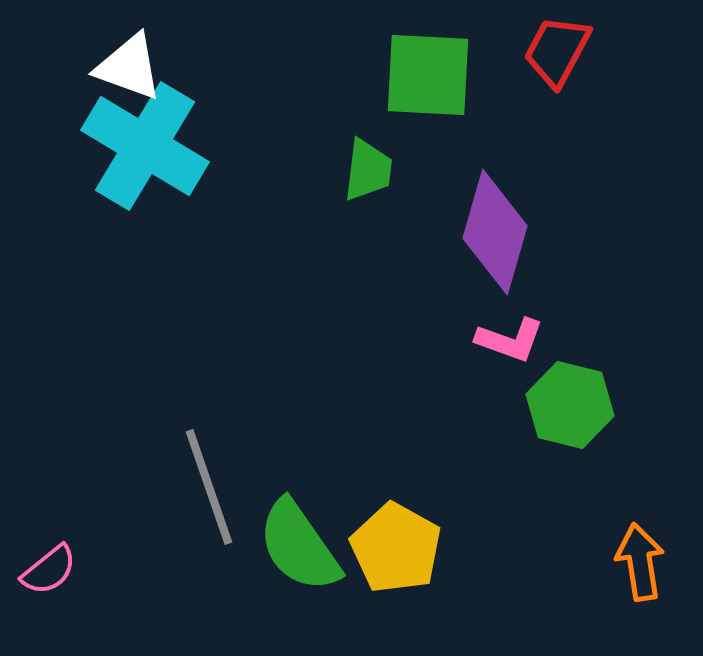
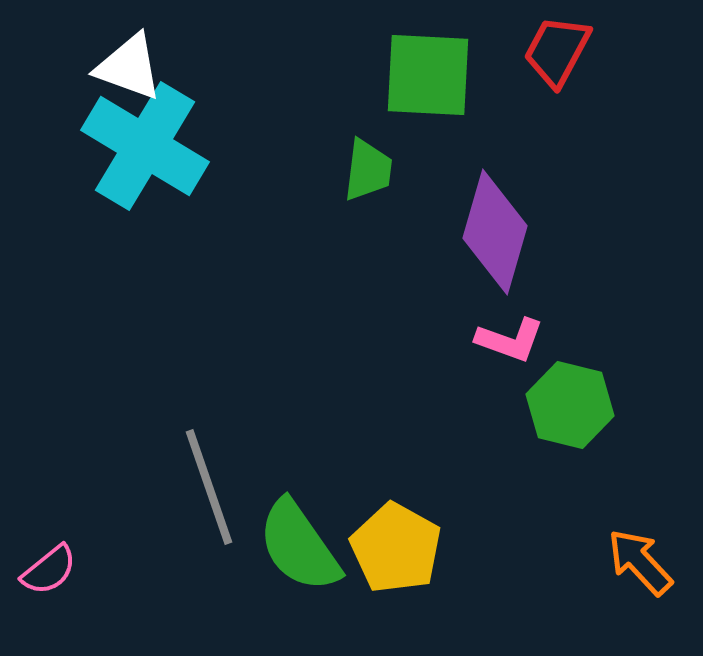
orange arrow: rotated 34 degrees counterclockwise
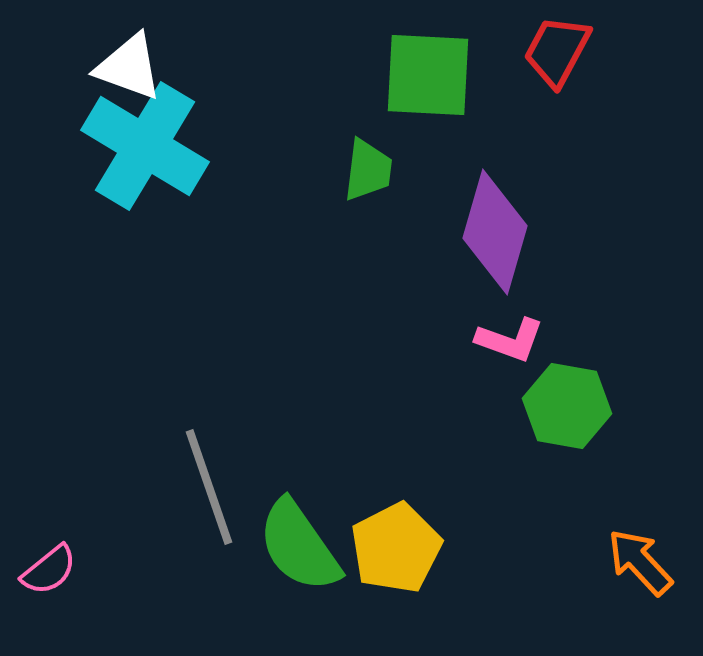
green hexagon: moved 3 px left, 1 px down; rotated 4 degrees counterclockwise
yellow pentagon: rotated 16 degrees clockwise
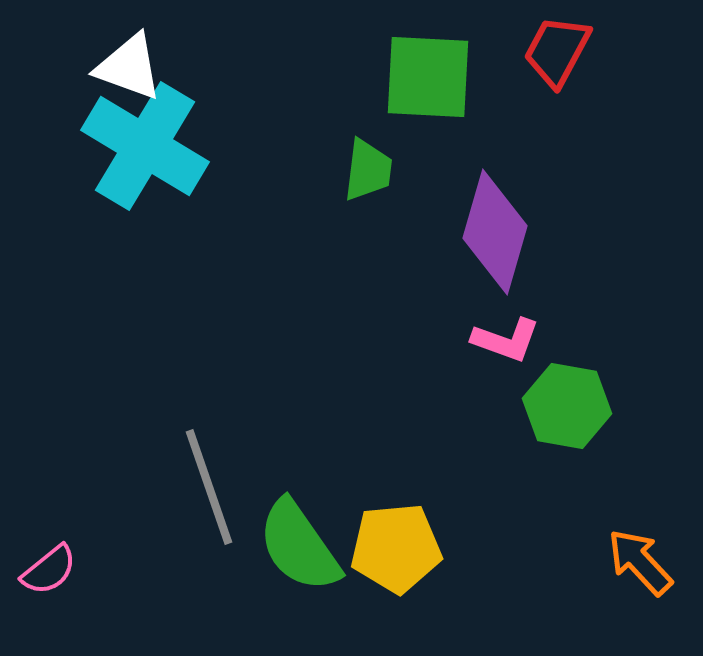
green square: moved 2 px down
pink L-shape: moved 4 px left
yellow pentagon: rotated 22 degrees clockwise
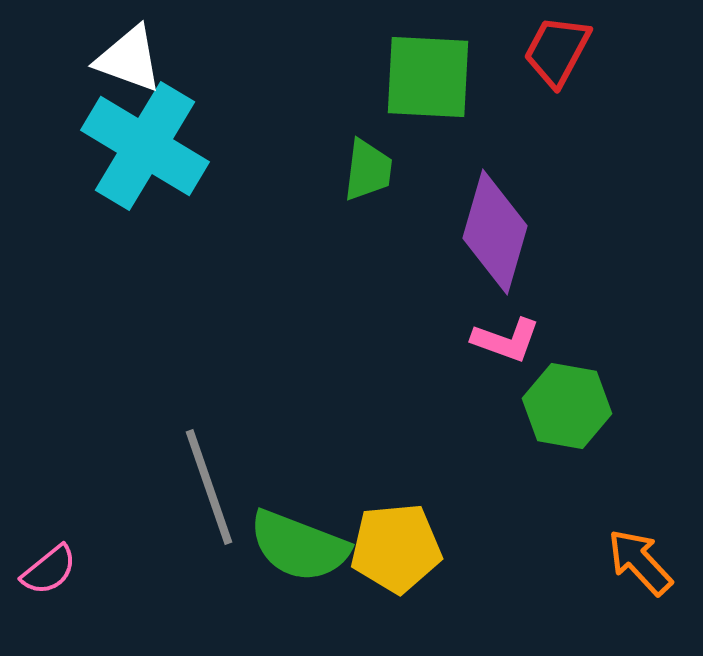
white triangle: moved 8 px up
green semicircle: rotated 34 degrees counterclockwise
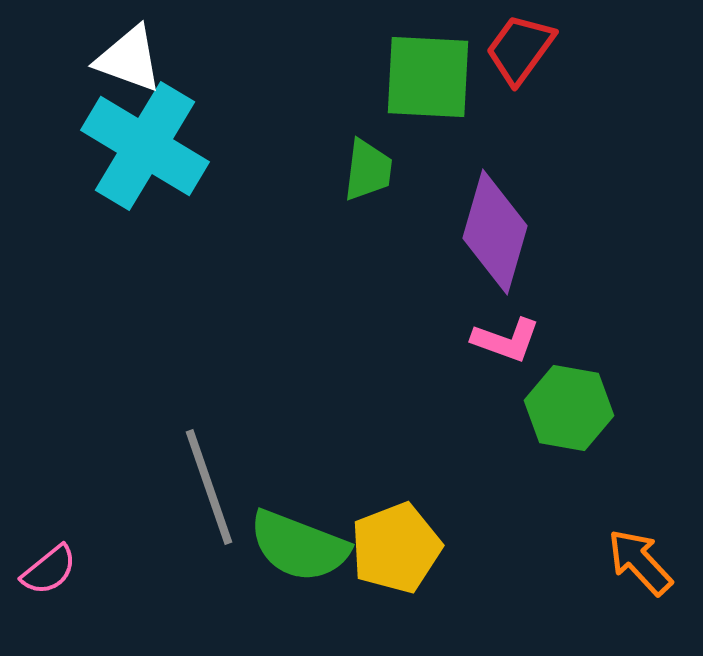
red trapezoid: moved 37 px left, 2 px up; rotated 8 degrees clockwise
green hexagon: moved 2 px right, 2 px down
yellow pentagon: rotated 16 degrees counterclockwise
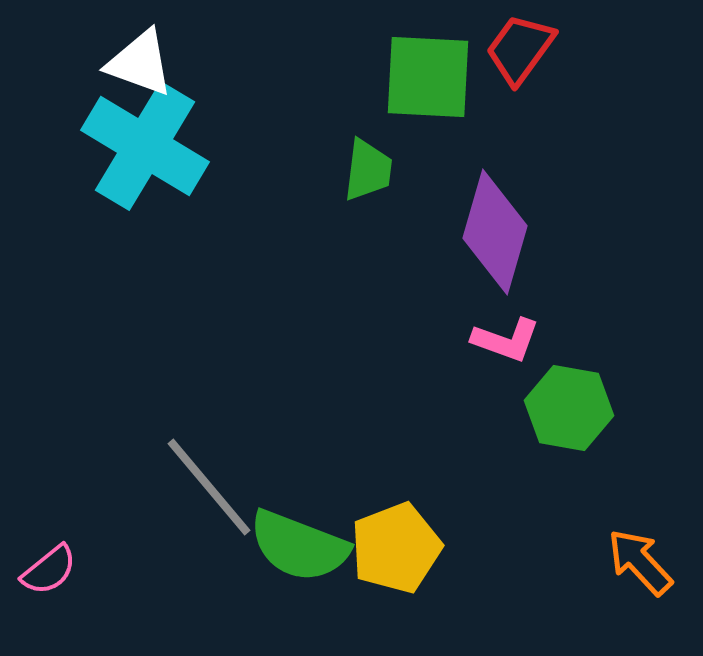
white triangle: moved 11 px right, 4 px down
gray line: rotated 21 degrees counterclockwise
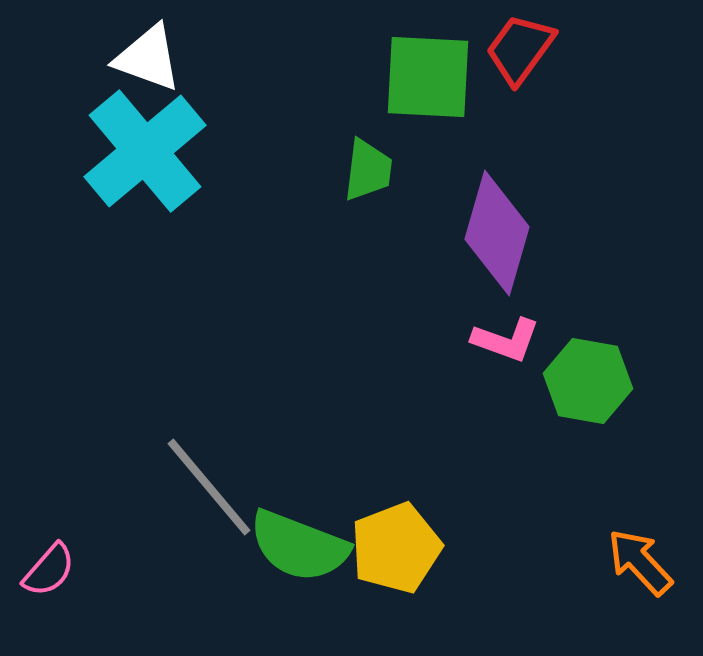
white triangle: moved 8 px right, 5 px up
cyan cross: moved 5 px down; rotated 19 degrees clockwise
purple diamond: moved 2 px right, 1 px down
green hexagon: moved 19 px right, 27 px up
pink semicircle: rotated 10 degrees counterclockwise
